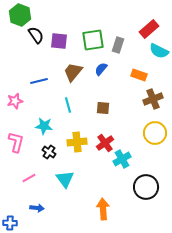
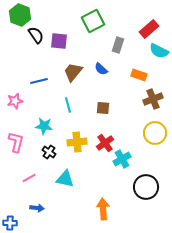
green square: moved 19 px up; rotated 20 degrees counterclockwise
blue semicircle: rotated 88 degrees counterclockwise
cyan triangle: rotated 42 degrees counterclockwise
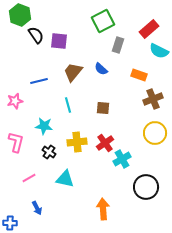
green square: moved 10 px right
blue arrow: rotated 56 degrees clockwise
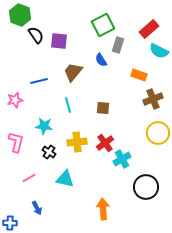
green square: moved 4 px down
blue semicircle: moved 9 px up; rotated 16 degrees clockwise
pink star: moved 1 px up
yellow circle: moved 3 px right
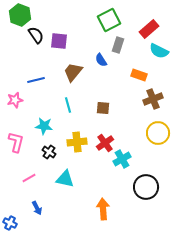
green square: moved 6 px right, 5 px up
blue line: moved 3 px left, 1 px up
blue cross: rotated 24 degrees clockwise
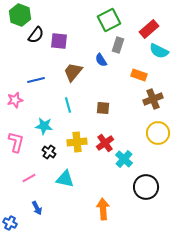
black semicircle: rotated 72 degrees clockwise
cyan cross: moved 2 px right; rotated 18 degrees counterclockwise
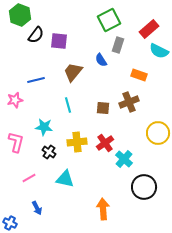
brown cross: moved 24 px left, 3 px down
cyan star: moved 1 px down
black circle: moved 2 px left
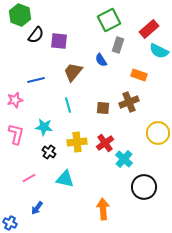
pink L-shape: moved 8 px up
blue arrow: rotated 64 degrees clockwise
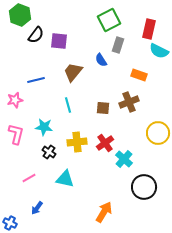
red rectangle: rotated 36 degrees counterclockwise
orange arrow: moved 1 px right, 3 px down; rotated 35 degrees clockwise
